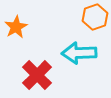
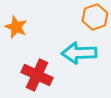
orange star: rotated 20 degrees counterclockwise
red cross: rotated 20 degrees counterclockwise
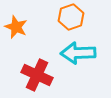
orange hexagon: moved 24 px left
cyan arrow: moved 1 px left
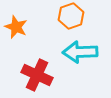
orange hexagon: moved 1 px up
cyan arrow: moved 2 px right, 1 px up
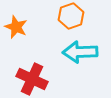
red cross: moved 5 px left, 4 px down
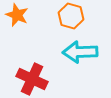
orange hexagon: rotated 25 degrees counterclockwise
orange star: moved 1 px right, 12 px up
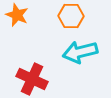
orange hexagon: rotated 15 degrees counterclockwise
cyan arrow: rotated 12 degrees counterclockwise
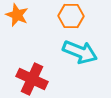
cyan arrow: rotated 144 degrees counterclockwise
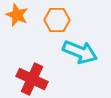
orange hexagon: moved 14 px left, 4 px down
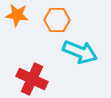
orange star: rotated 15 degrees counterclockwise
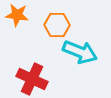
orange hexagon: moved 5 px down
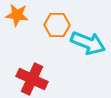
cyan arrow: moved 8 px right, 9 px up
